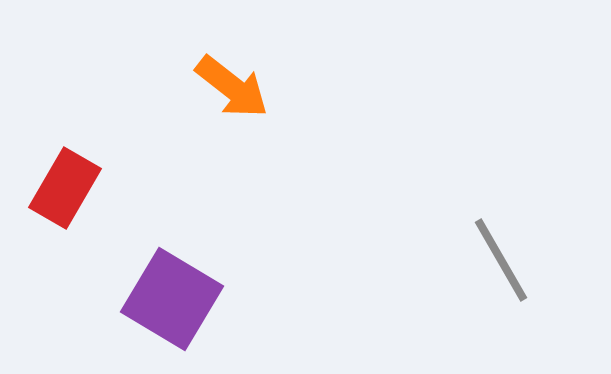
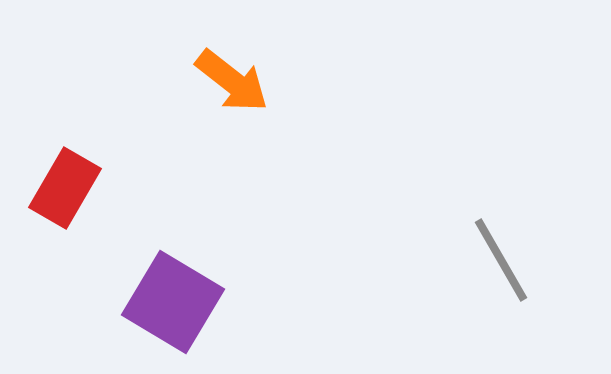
orange arrow: moved 6 px up
purple square: moved 1 px right, 3 px down
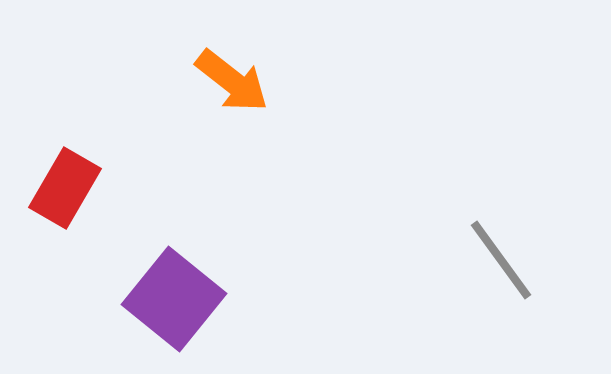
gray line: rotated 6 degrees counterclockwise
purple square: moved 1 px right, 3 px up; rotated 8 degrees clockwise
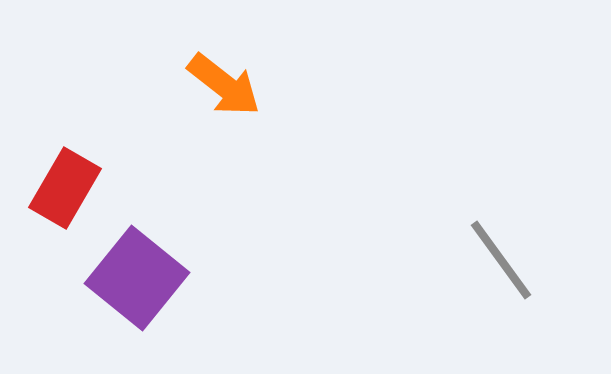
orange arrow: moved 8 px left, 4 px down
purple square: moved 37 px left, 21 px up
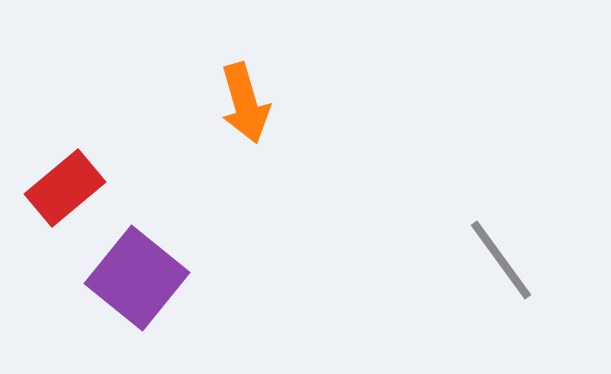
orange arrow: moved 21 px right, 18 px down; rotated 36 degrees clockwise
red rectangle: rotated 20 degrees clockwise
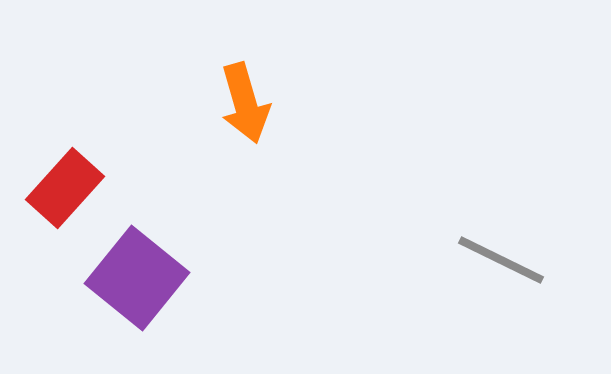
red rectangle: rotated 8 degrees counterclockwise
gray line: rotated 28 degrees counterclockwise
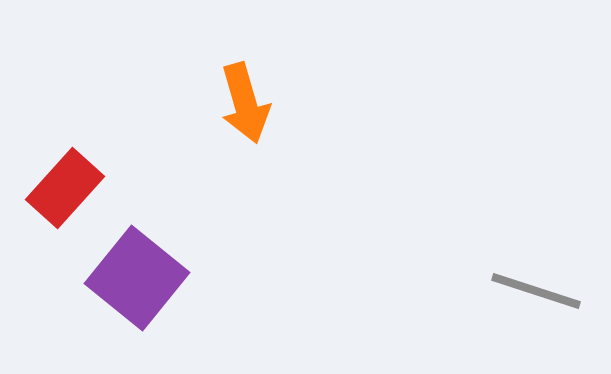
gray line: moved 35 px right, 31 px down; rotated 8 degrees counterclockwise
